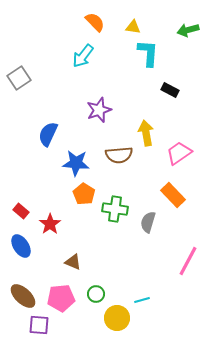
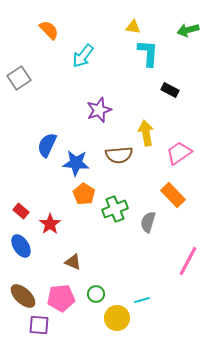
orange semicircle: moved 46 px left, 8 px down
blue semicircle: moved 1 px left, 11 px down
green cross: rotated 30 degrees counterclockwise
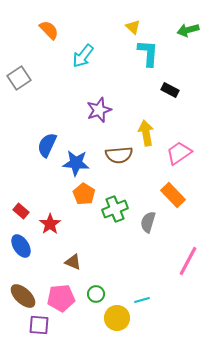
yellow triangle: rotated 35 degrees clockwise
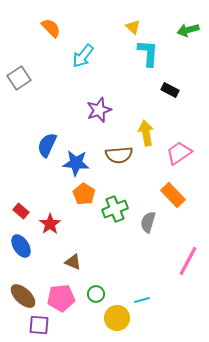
orange semicircle: moved 2 px right, 2 px up
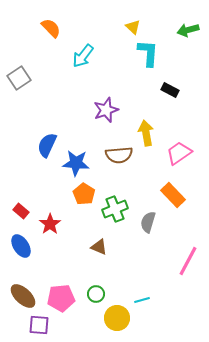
purple star: moved 7 px right
brown triangle: moved 26 px right, 15 px up
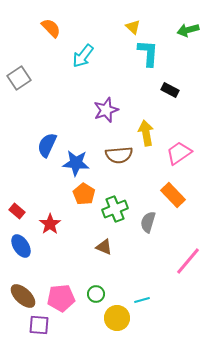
red rectangle: moved 4 px left
brown triangle: moved 5 px right
pink line: rotated 12 degrees clockwise
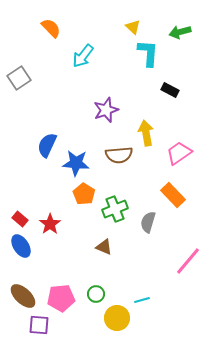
green arrow: moved 8 px left, 2 px down
red rectangle: moved 3 px right, 8 px down
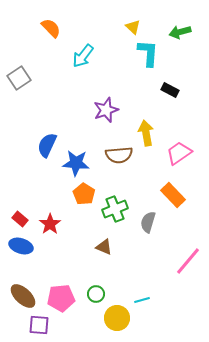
blue ellipse: rotated 40 degrees counterclockwise
